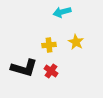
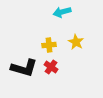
red cross: moved 4 px up
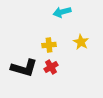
yellow star: moved 5 px right
red cross: rotated 24 degrees clockwise
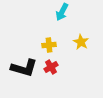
cyan arrow: rotated 48 degrees counterclockwise
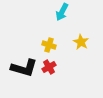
yellow cross: rotated 24 degrees clockwise
red cross: moved 2 px left
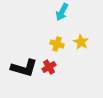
yellow cross: moved 8 px right, 1 px up
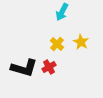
yellow cross: rotated 24 degrees clockwise
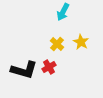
cyan arrow: moved 1 px right
black L-shape: moved 2 px down
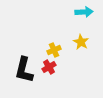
cyan arrow: moved 21 px right; rotated 120 degrees counterclockwise
yellow cross: moved 3 px left, 6 px down; rotated 24 degrees clockwise
black L-shape: rotated 88 degrees clockwise
